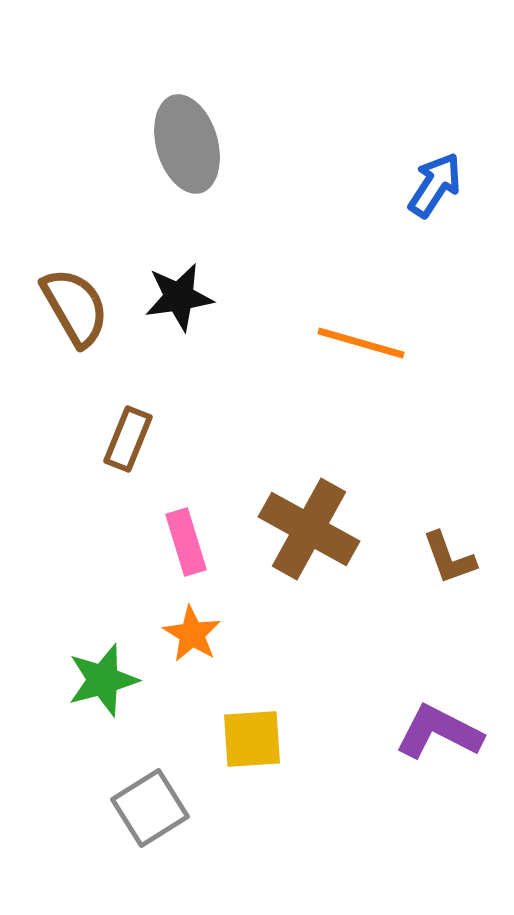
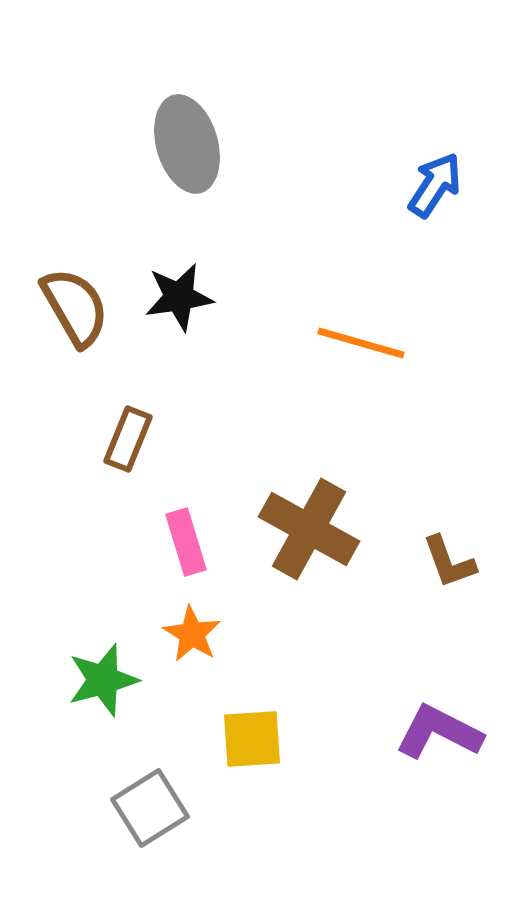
brown L-shape: moved 4 px down
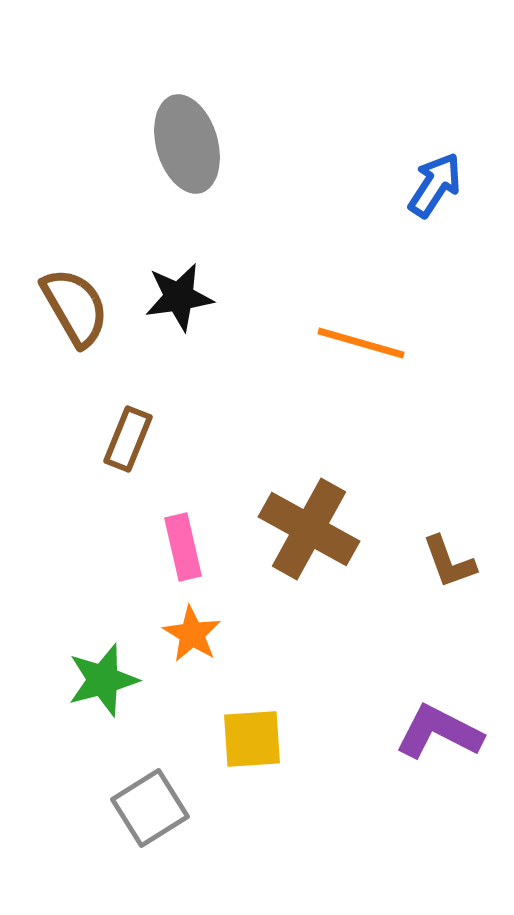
pink rectangle: moved 3 px left, 5 px down; rotated 4 degrees clockwise
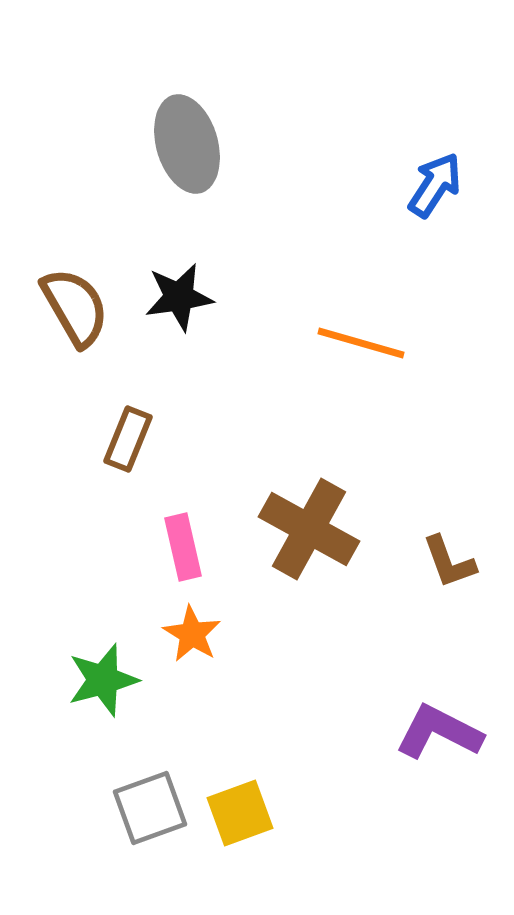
yellow square: moved 12 px left, 74 px down; rotated 16 degrees counterclockwise
gray square: rotated 12 degrees clockwise
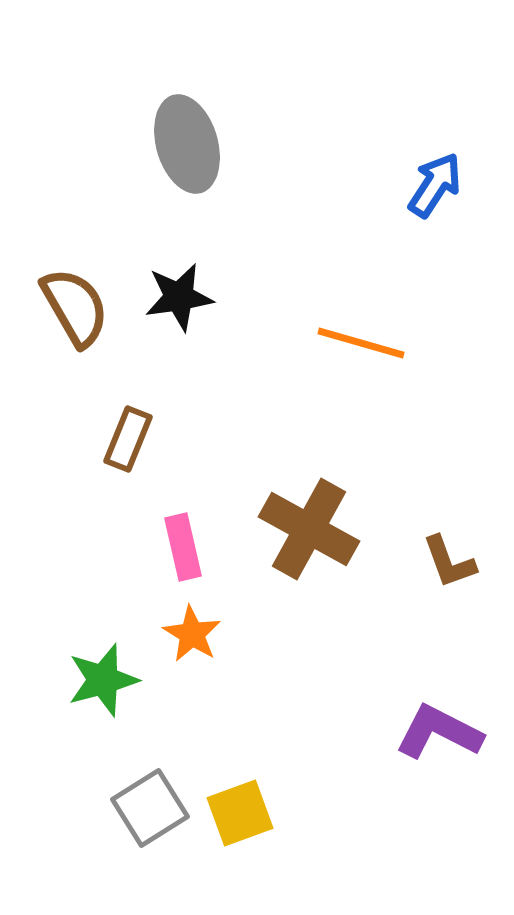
gray square: rotated 12 degrees counterclockwise
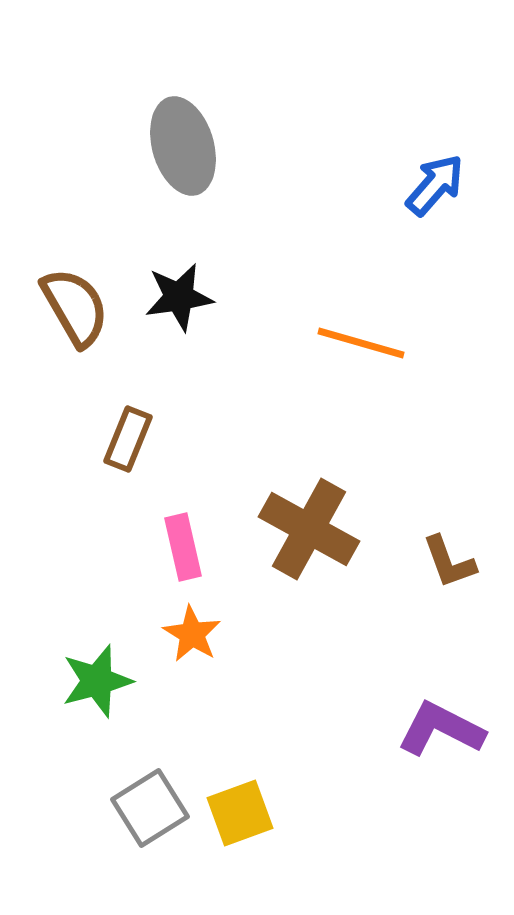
gray ellipse: moved 4 px left, 2 px down
blue arrow: rotated 8 degrees clockwise
green star: moved 6 px left, 1 px down
purple L-shape: moved 2 px right, 3 px up
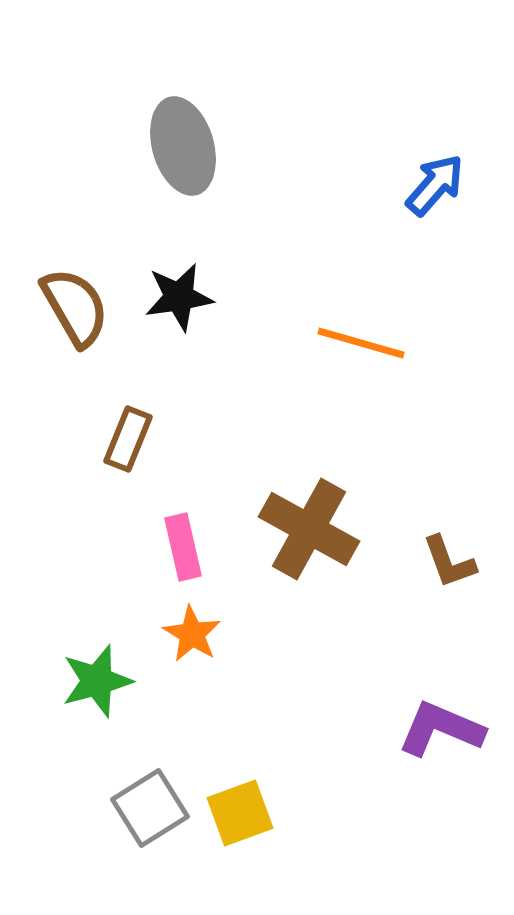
purple L-shape: rotated 4 degrees counterclockwise
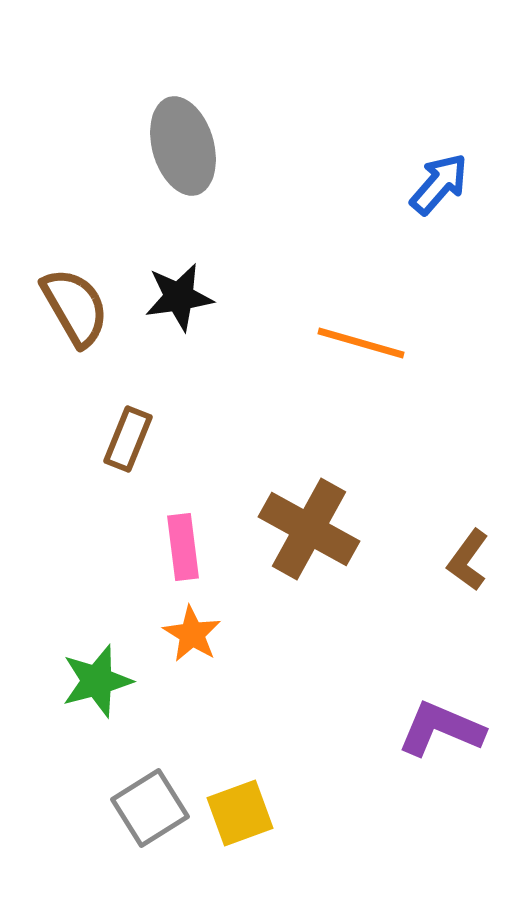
blue arrow: moved 4 px right, 1 px up
pink rectangle: rotated 6 degrees clockwise
brown L-shape: moved 19 px right, 2 px up; rotated 56 degrees clockwise
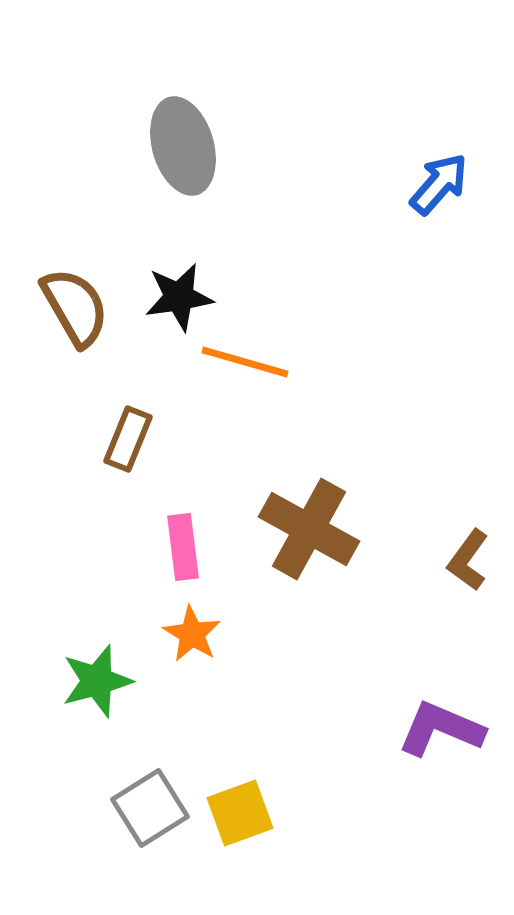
orange line: moved 116 px left, 19 px down
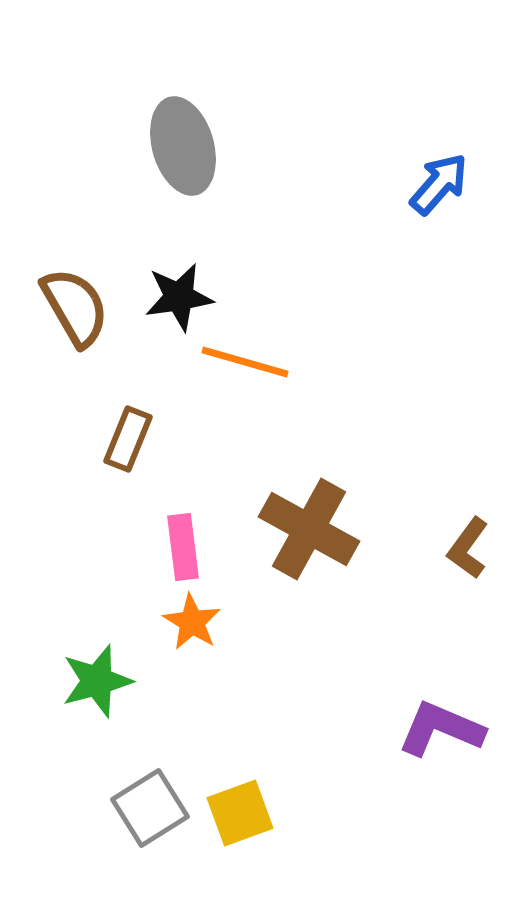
brown L-shape: moved 12 px up
orange star: moved 12 px up
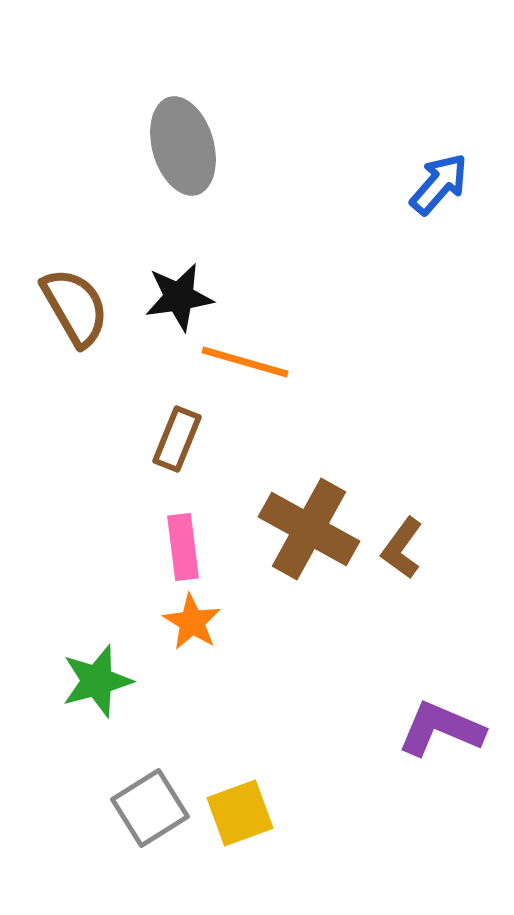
brown rectangle: moved 49 px right
brown L-shape: moved 66 px left
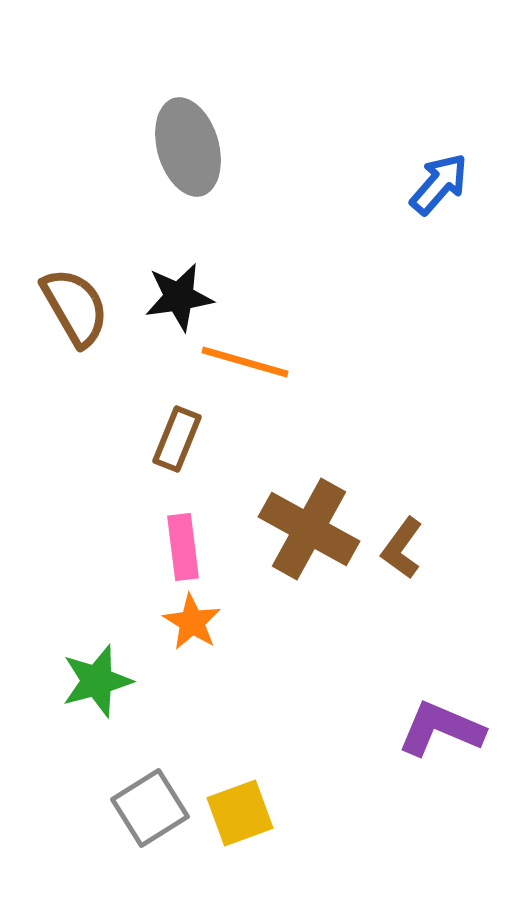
gray ellipse: moved 5 px right, 1 px down
